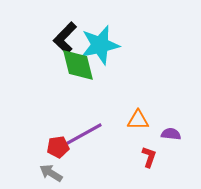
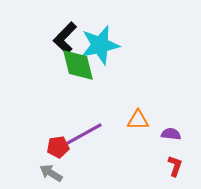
red L-shape: moved 26 px right, 9 px down
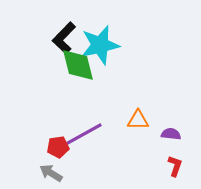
black L-shape: moved 1 px left
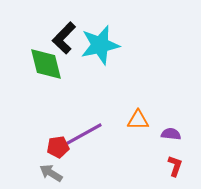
green diamond: moved 32 px left, 1 px up
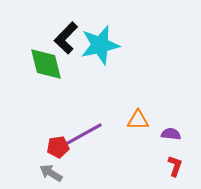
black L-shape: moved 2 px right
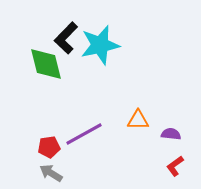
red pentagon: moved 9 px left
red L-shape: rotated 145 degrees counterclockwise
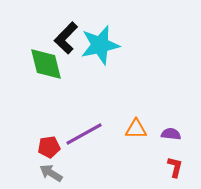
orange triangle: moved 2 px left, 9 px down
red L-shape: moved 1 px down; rotated 140 degrees clockwise
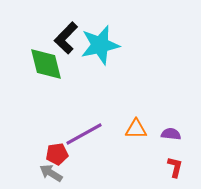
red pentagon: moved 8 px right, 7 px down
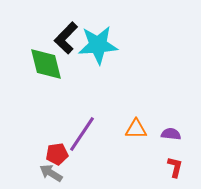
cyan star: moved 2 px left; rotated 9 degrees clockwise
purple line: moved 2 px left; rotated 27 degrees counterclockwise
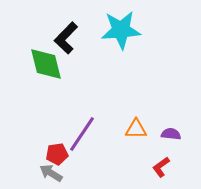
cyan star: moved 23 px right, 15 px up
red L-shape: moved 14 px left; rotated 140 degrees counterclockwise
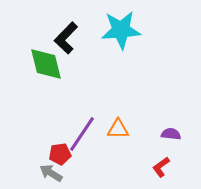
orange triangle: moved 18 px left
red pentagon: moved 3 px right
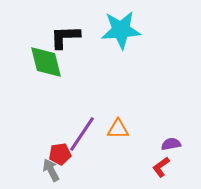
black L-shape: moved 1 px left, 1 px up; rotated 44 degrees clockwise
green diamond: moved 2 px up
purple semicircle: moved 10 px down; rotated 18 degrees counterclockwise
gray arrow: moved 3 px up; rotated 30 degrees clockwise
